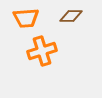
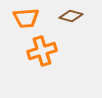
brown diamond: rotated 15 degrees clockwise
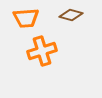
brown diamond: moved 1 px up
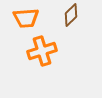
brown diamond: rotated 60 degrees counterclockwise
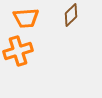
orange cross: moved 24 px left
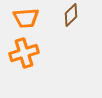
orange cross: moved 6 px right, 2 px down
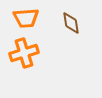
brown diamond: moved 8 px down; rotated 55 degrees counterclockwise
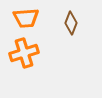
brown diamond: rotated 30 degrees clockwise
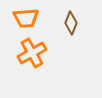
orange cross: moved 8 px right; rotated 12 degrees counterclockwise
